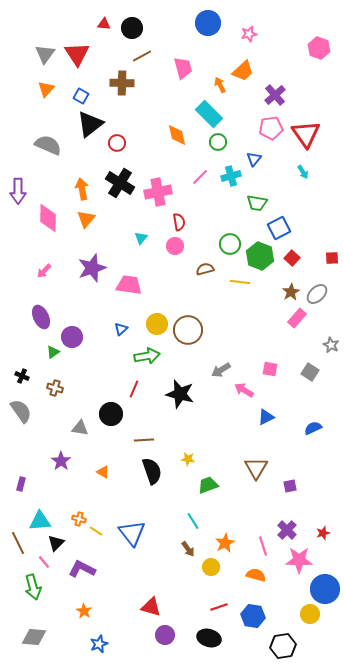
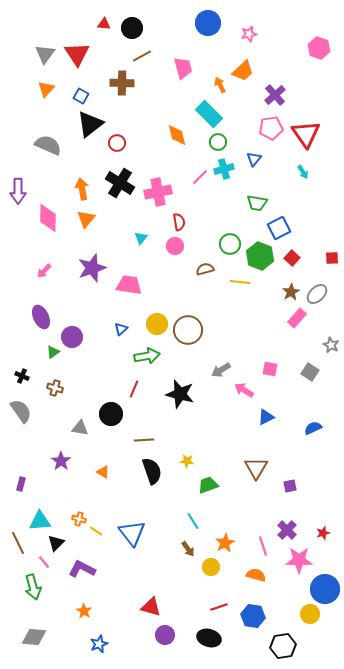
cyan cross at (231, 176): moved 7 px left, 7 px up
yellow star at (188, 459): moved 1 px left, 2 px down
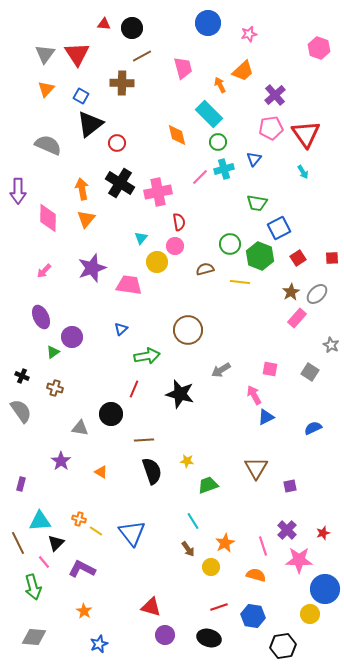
red square at (292, 258): moved 6 px right; rotated 14 degrees clockwise
yellow circle at (157, 324): moved 62 px up
pink arrow at (244, 390): moved 10 px right, 5 px down; rotated 30 degrees clockwise
orange triangle at (103, 472): moved 2 px left
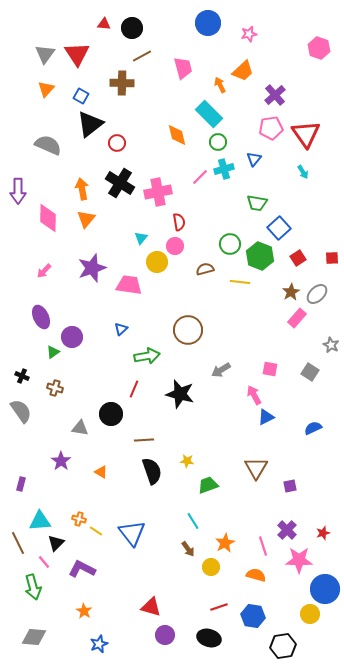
blue square at (279, 228): rotated 15 degrees counterclockwise
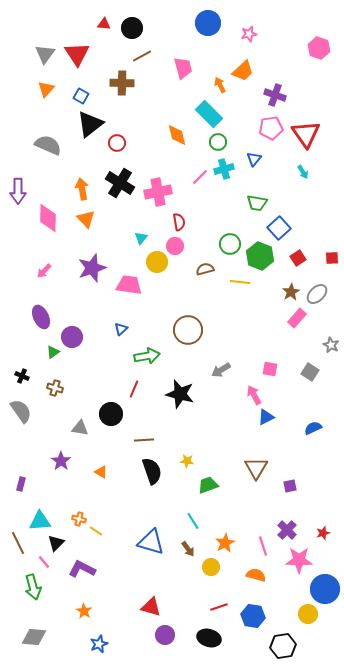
purple cross at (275, 95): rotated 30 degrees counterclockwise
orange triangle at (86, 219): rotated 24 degrees counterclockwise
blue triangle at (132, 533): moved 19 px right, 9 px down; rotated 36 degrees counterclockwise
yellow circle at (310, 614): moved 2 px left
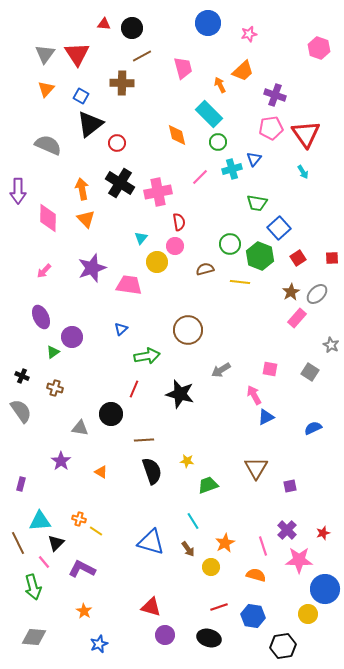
cyan cross at (224, 169): moved 8 px right
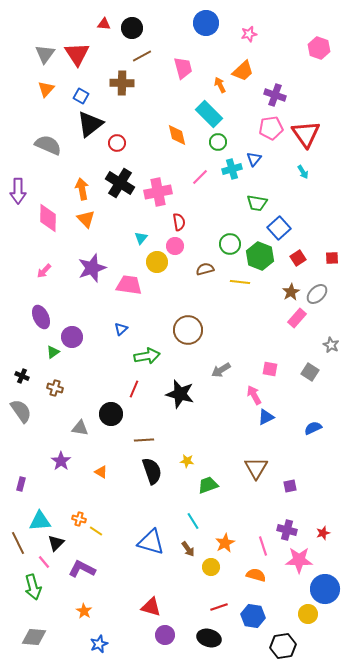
blue circle at (208, 23): moved 2 px left
purple cross at (287, 530): rotated 30 degrees counterclockwise
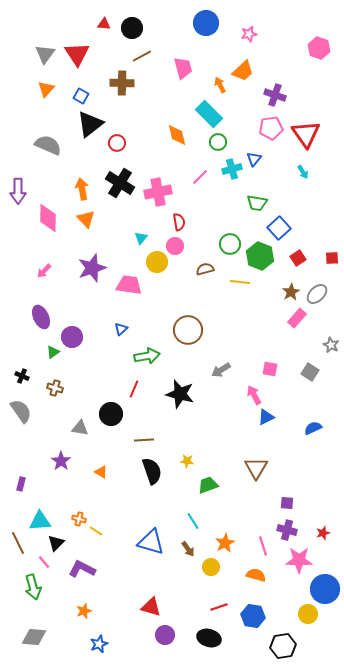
purple square at (290, 486): moved 3 px left, 17 px down; rotated 16 degrees clockwise
orange star at (84, 611): rotated 21 degrees clockwise
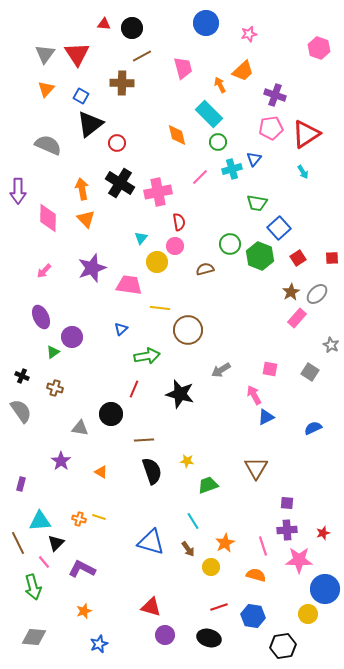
red triangle at (306, 134): rotated 32 degrees clockwise
yellow line at (240, 282): moved 80 px left, 26 px down
purple cross at (287, 530): rotated 18 degrees counterclockwise
yellow line at (96, 531): moved 3 px right, 14 px up; rotated 16 degrees counterclockwise
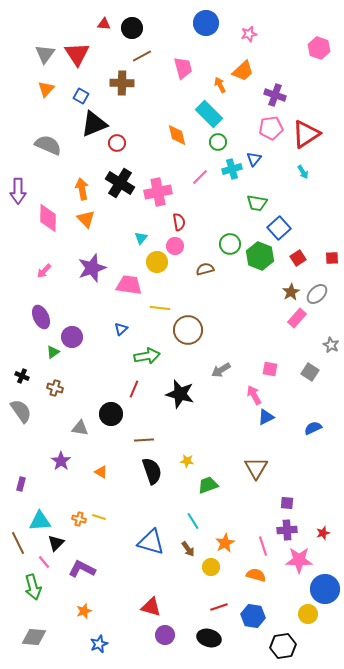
black triangle at (90, 124): moved 4 px right; rotated 16 degrees clockwise
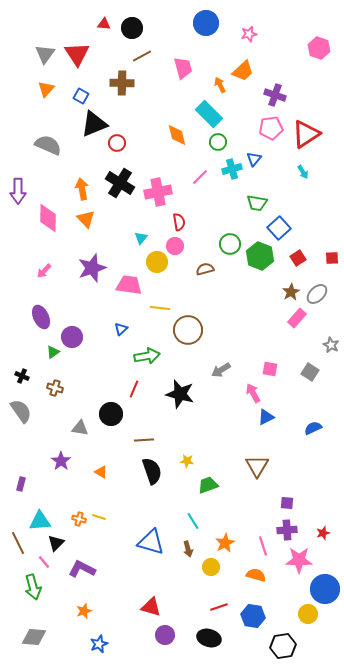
pink arrow at (254, 395): moved 1 px left, 2 px up
brown triangle at (256, 468): moved 1 px right, 2 px up
brown arrow at (188, 549): rotated 21 degrees clockwise
